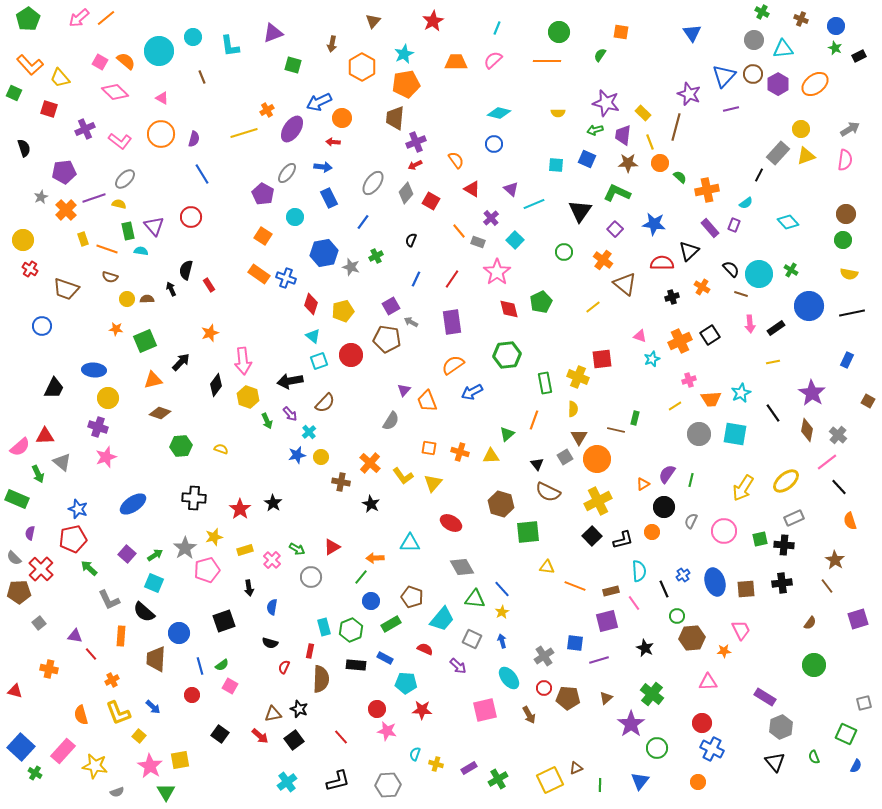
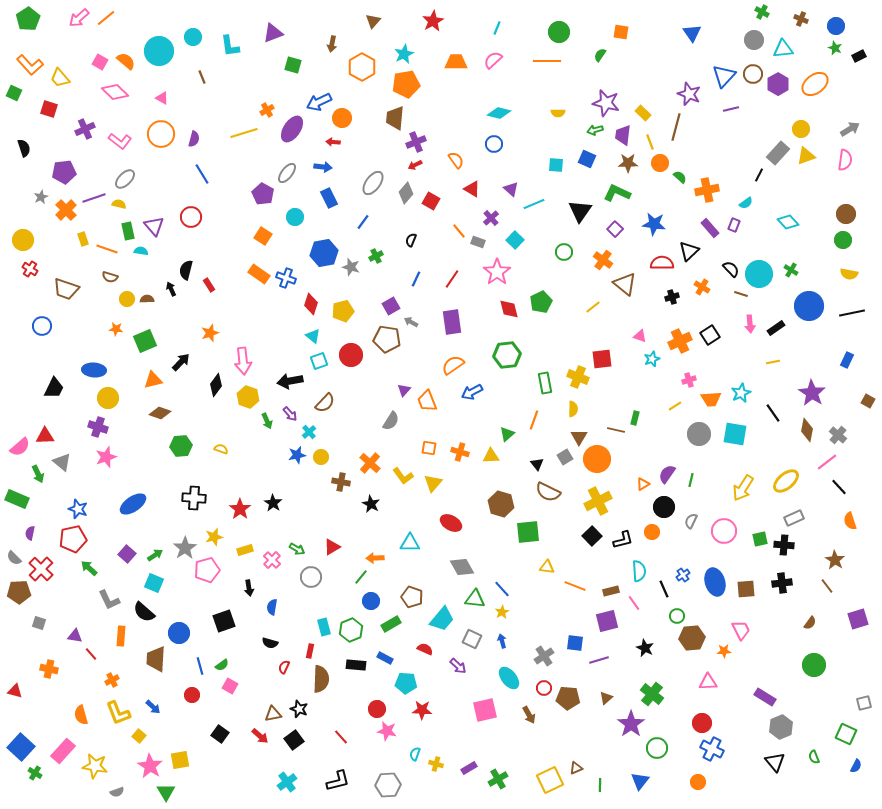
gray square at (39, 623): rotated 32 degrees counterclockwise
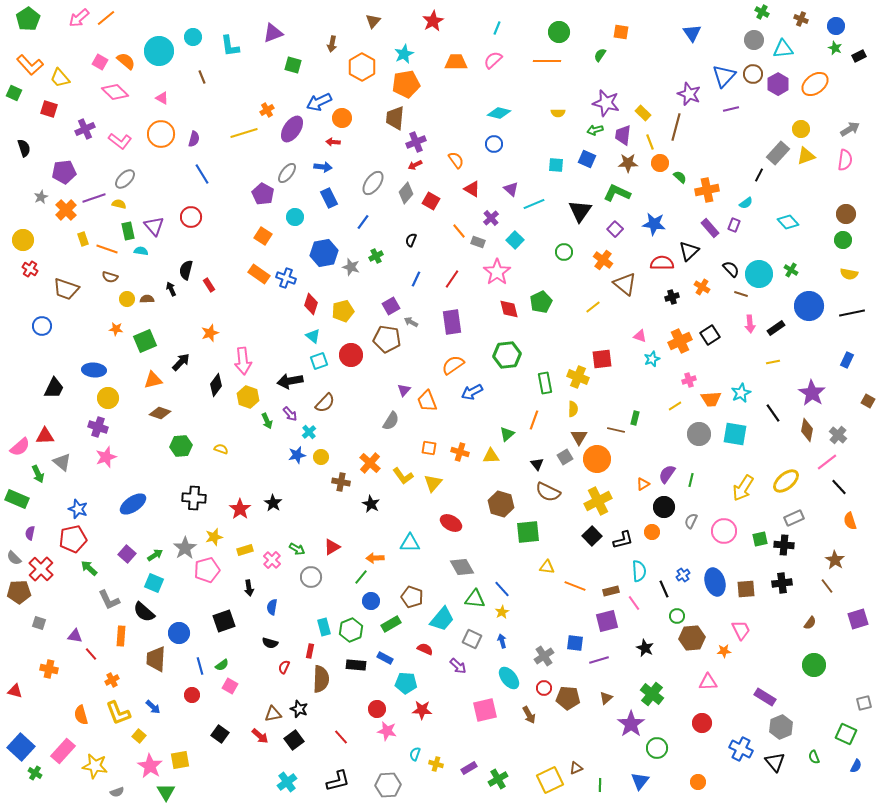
blue cross at (712, 749): moved 29 px right
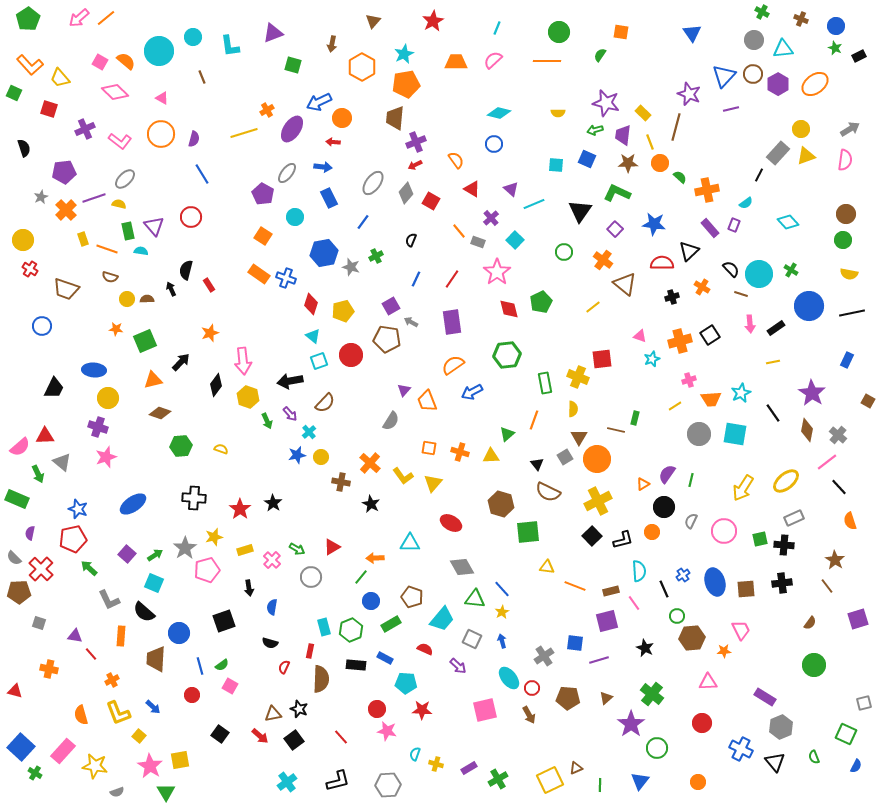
orange cross at (680, 341): rotated 10 degrees clockwise
red circle at (544, 688): moved 12 px left
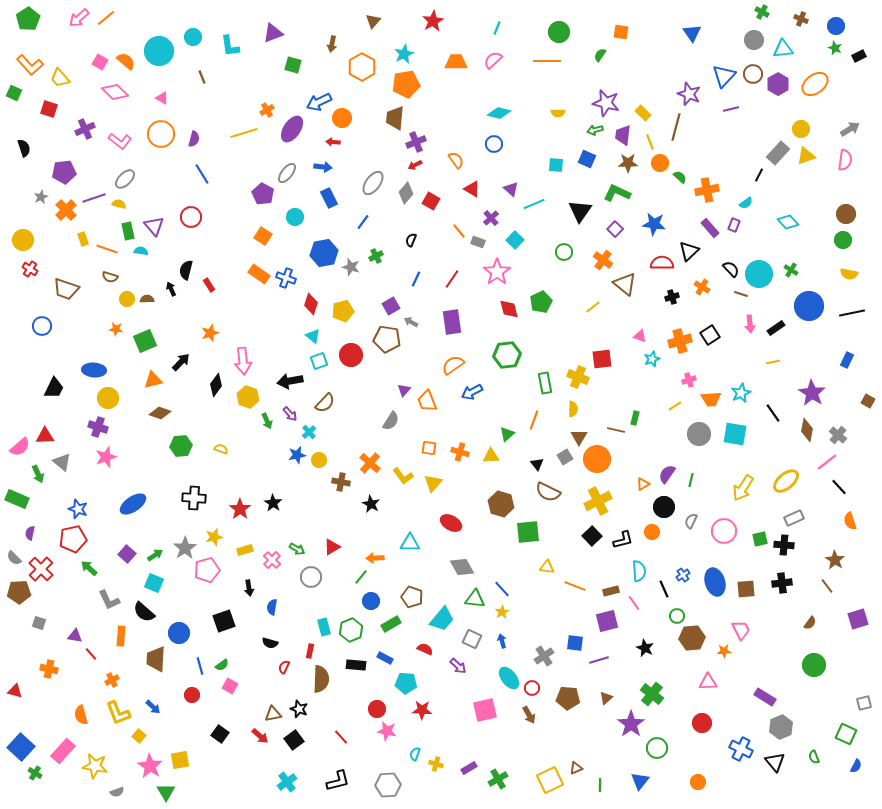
yellow circle at (321, 457): moved 2 px left, 3 px down
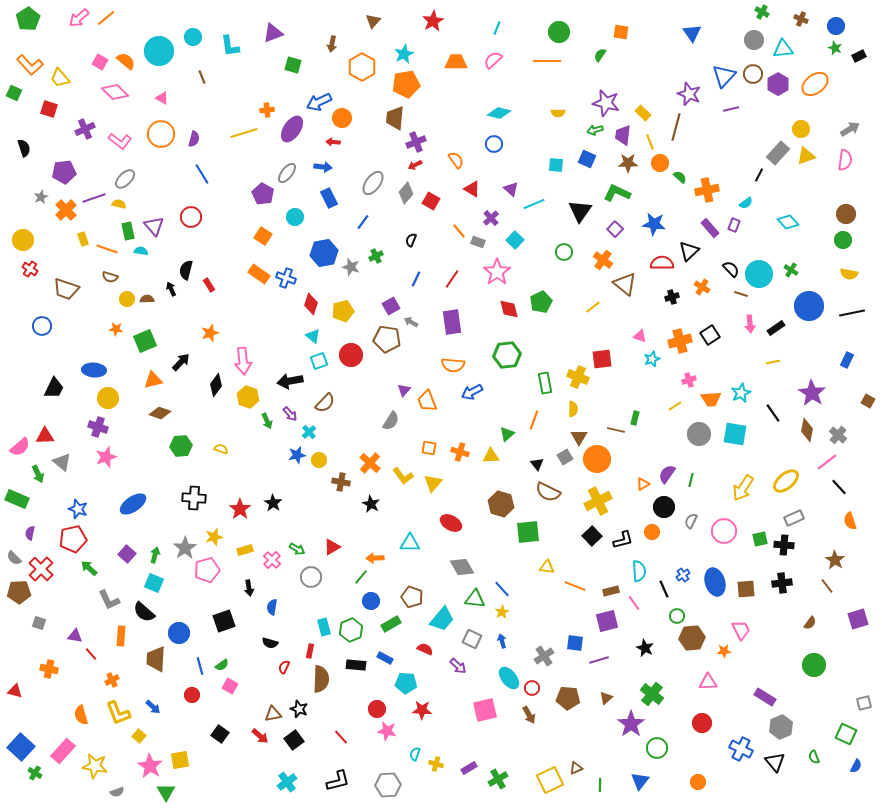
orange cross at (267, 110): rotated 24 degrees clockwise
orange semicircle at (453, 365): rotated 140 degrees counterclockwise
green arrow at (155, 555): rotated 42 degrees counterclockwise
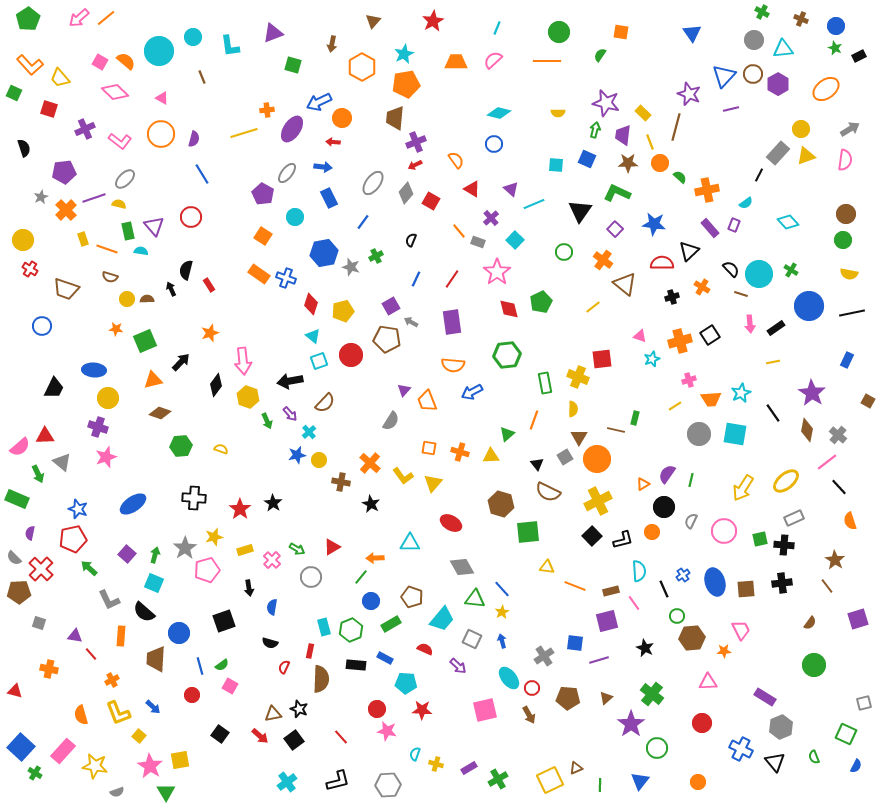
orange ellipse at (815, 84): moved 11 px right, 5 px down
green arrow at (595, 130): rotated 119 degrees clockwise
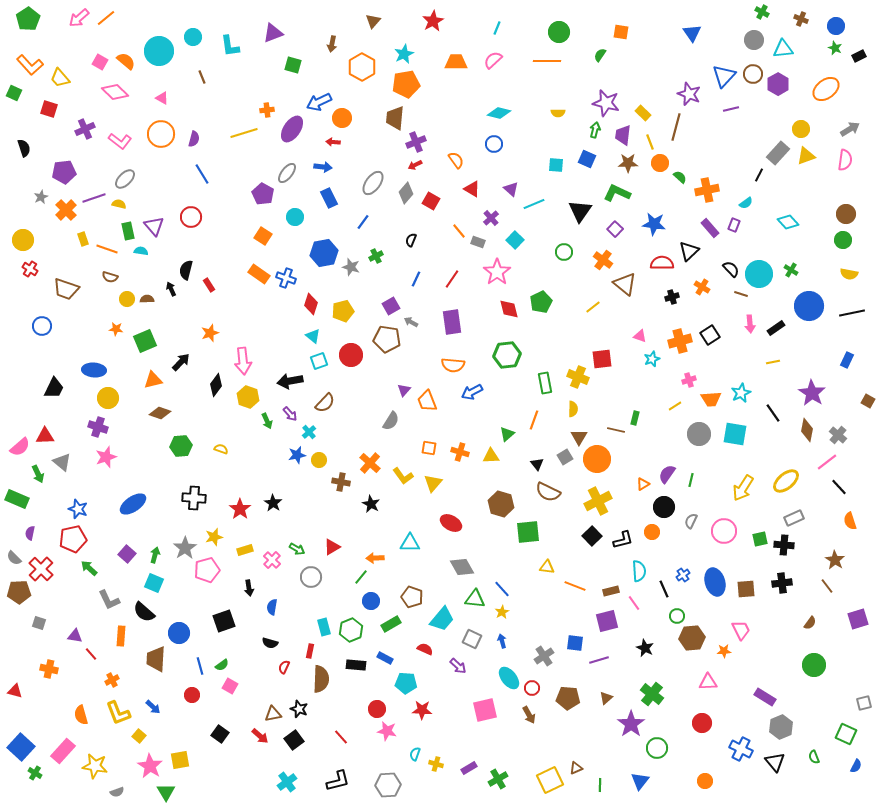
orange circle at (698, 782): moved 7 px right, 1 px up
